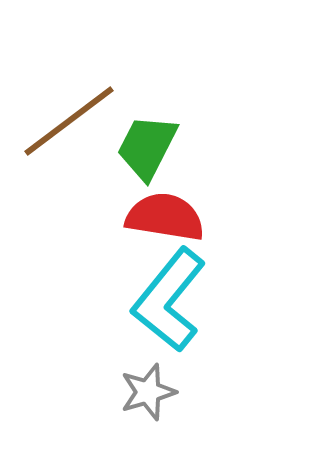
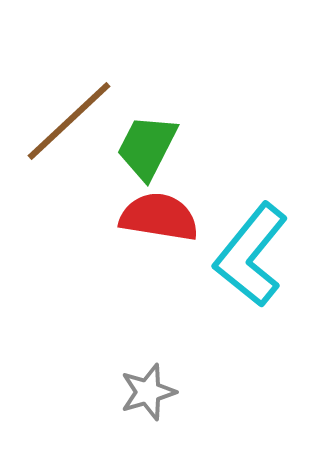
brown line: rotated 6 degrees counterclockwise
red semicircle: moved 6 px left
cyan L-shape: moved 82 px right, 45 px up
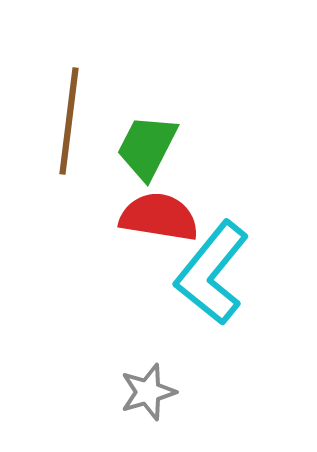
brown line: rotated 40 degrees counterclockwise
cyan L-shape: moved 39 px left, 18 px down
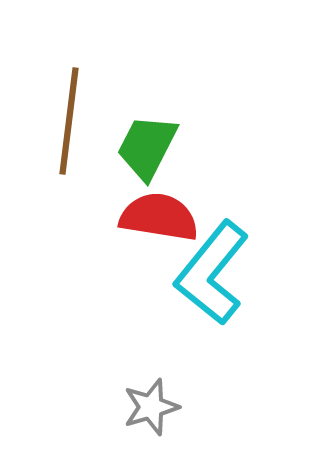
gray star: moved 3 px right, 15 px down
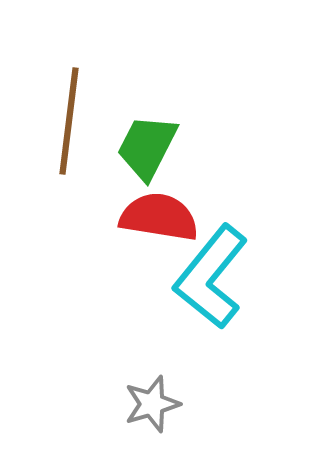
cyan L-shape: moved 1 px left, 4 px down
gray star: moved 1 px right, 3 px up
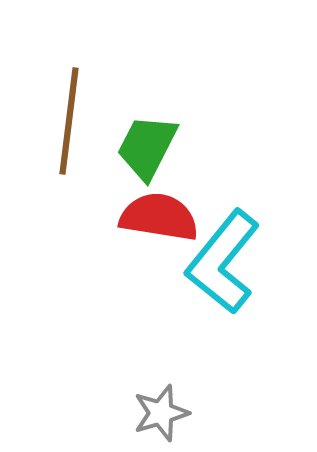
cyan L-shape: moved 12 px right, 15 px up
gray star: moved 9 px right, 9 px down
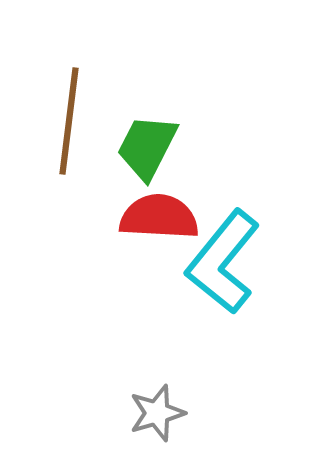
red semicircle: rotated 6 degrees counterclockwise
gray star: moved 4 px left
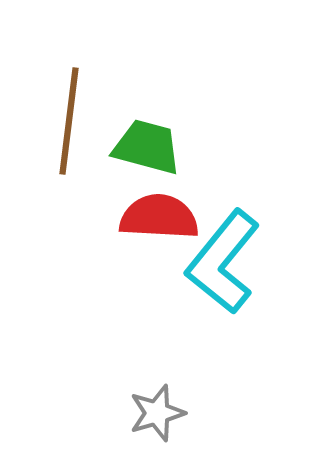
green trapezoid: rotated 78 degrees clockwise
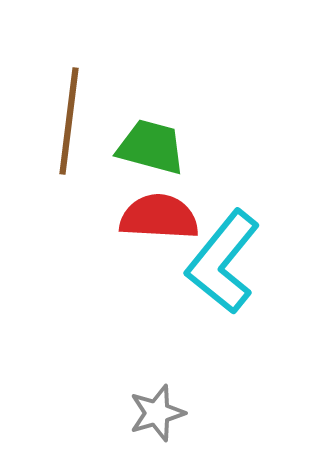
green trapezoid: moved 4 px right
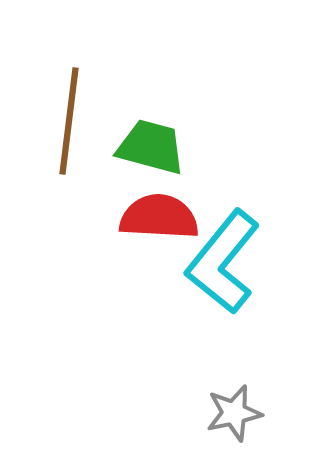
gray star: moved 77 px right; rotated 4 degrees clockwise
